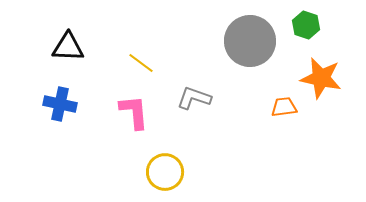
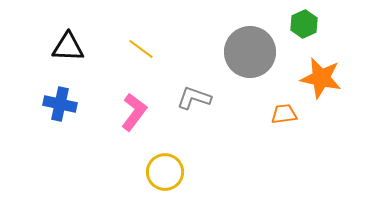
green hexagon: moved 2 px left, 1 px up; rotated 16 degrees clockwise
gray circle: moved 11 px down
yellow line: moved 14 px up
orange trapezoid: moved 7 px down
pink L-shape: rotated 42 degrees clockwise
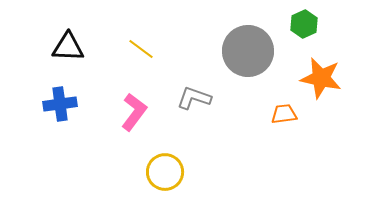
gray circle: moved 2 px left, 1 px up
blue cross: rotated 20 degrees counterclockwise
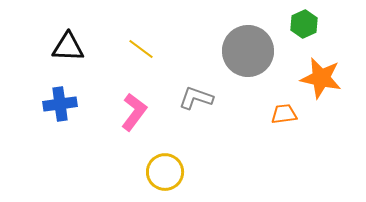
gray L-shape: moved 2 px right
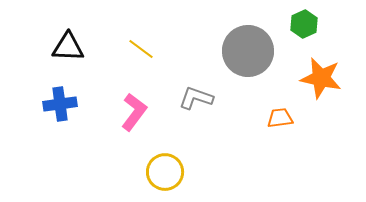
orange trapezoid: moved 4 px left, 4 px down
